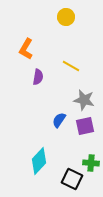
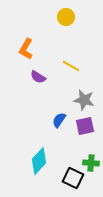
purple semicircle: rotated 112 degrees clockwise
black square: moved 1 px right, 1 px up
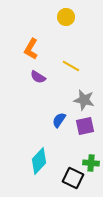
orange L-shape: moved 5 px right
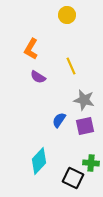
yellow circle: moved 1 px right, 2 px up
yellow line: rotated 36 degrees clockwise
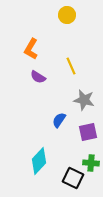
purple square: moved 3 px right, 6 px down
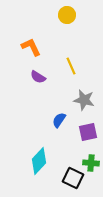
orange L-shape: moved 2 px up; rotated 125 degrees clockwise
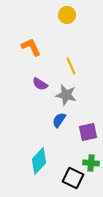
purple semicircle: moved 2 px right, 7 px down
gray star: moved 18 px left, 5 px up
